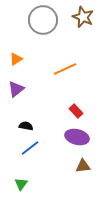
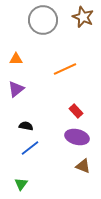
orange triangle: rotated 32 degrees clockwise
brown triangle: rotated 28 degrees clockwise
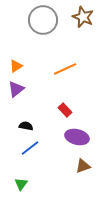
orange triangle: moved 7 px down; rotated 32 degrees counterclockwise
red rectangle: moved 11 px left, 1 px up
brown triangle: rotated 42 degrees counterclockwise
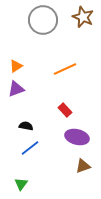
purple triangle: rotated 18 degrees clockwise
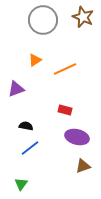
orange triangle: moved 19 px right, 6 px up
red rectangle: rotated 32 degrees counterclockwise
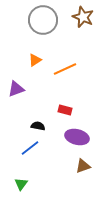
black semicircle: moved 12 px right
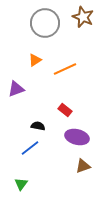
gray circle: moved 2 px right, 3 px down
red rectangle: rotated 24 degrees clockwise
